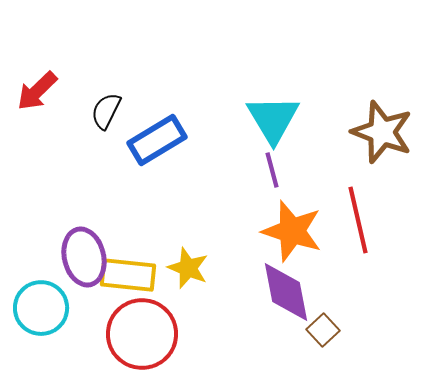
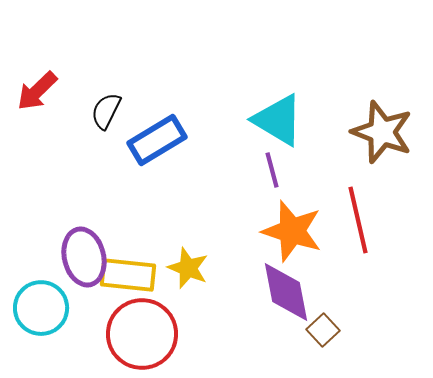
cyan triangle: moved 5 px right, 1 px down; rotated 28 degrees counterclockwise
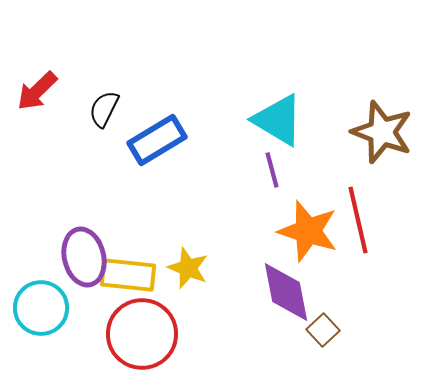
black semicircle: moved 2 px left, 2 px up
orange star: moved 16 px right
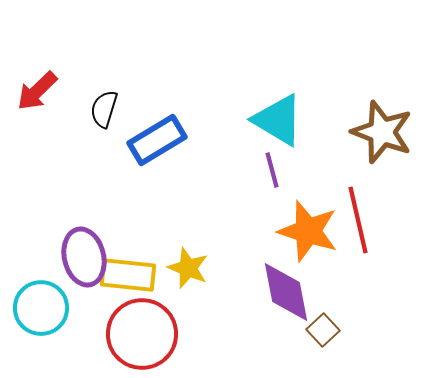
black semicircle: rotated 9 degrees counterclockwise
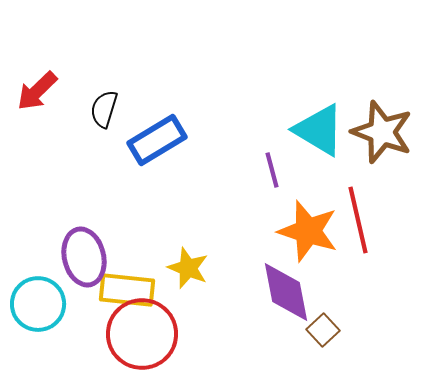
cyan triangle: moved 41 px right, 10 px down
yellow rectangle: moved 1 px left, 15 px down
cyan circle: moved 3 px left, 4 px up
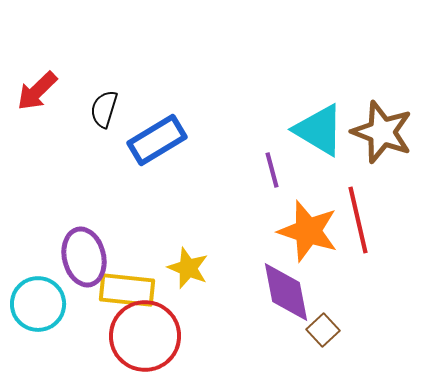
red circle: moved 3 px right, 2 px down
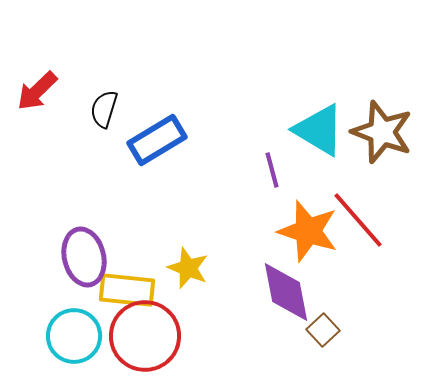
red line: rotated 28 degrees counterclockwise
cyan circle: moved 36 px right, 32 px down
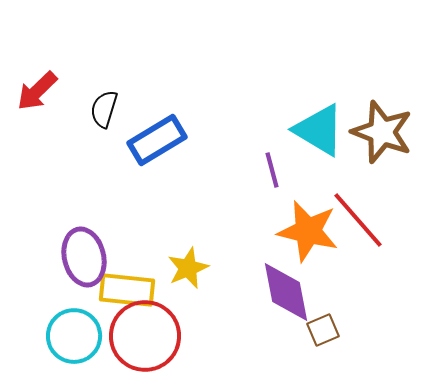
orange star: rotated 4 degrees counterclockwise
yellow star: rotated 27 degrees clockwise
brown square: rotated 20 degrees clockwise
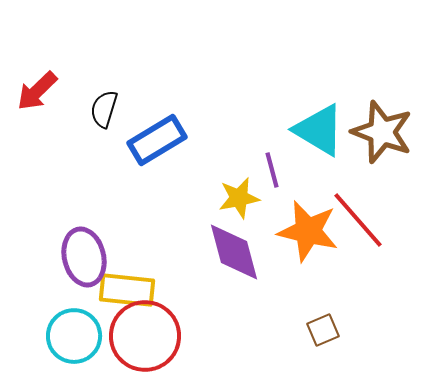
yellow star: moved 51 px right, 70 px up; rotated 12 degrees clockwise
purple diamond: moved 52 px left, 40 px up; rotated 4 degrees counterclockwise
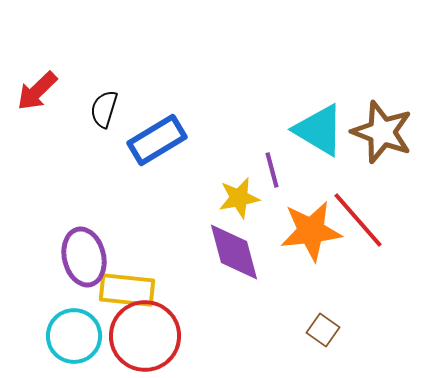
orange star: moved 3 px right; rotated 20 degrees counterclockwise
brown square: rotated 32 degrees counterclockwise
